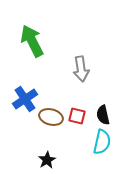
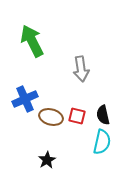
blue cross: rotated 10 degrees clockwise
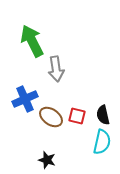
gray arrow: moved 25 px left
brown ellipse: rotated 20 degrees clockwise
black star: rotated 24 degrees counterclockwise
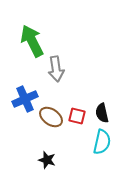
black semicircle: moved 1 px left, 2 px up
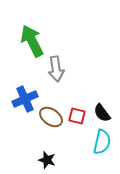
black semicircle: rotated 24 degrees counterclockwise
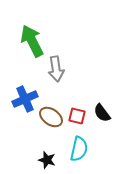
cyan semicircle: moved 23 px left, 7 px down
